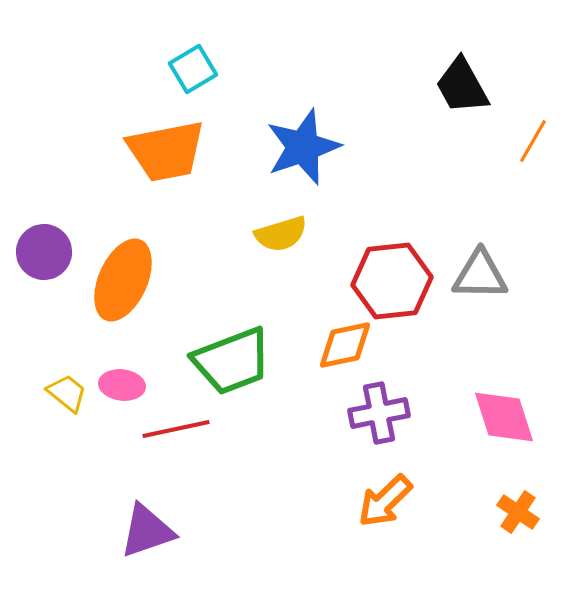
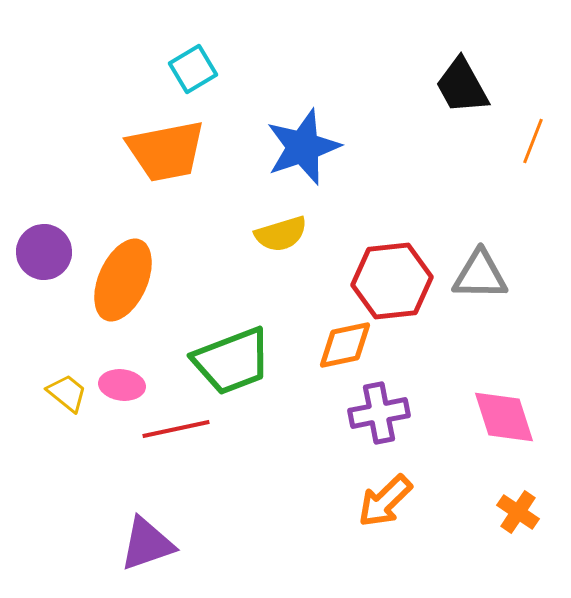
orange line: rotated 9 degrees counterclockwise
purple triangle: moved 13 px down
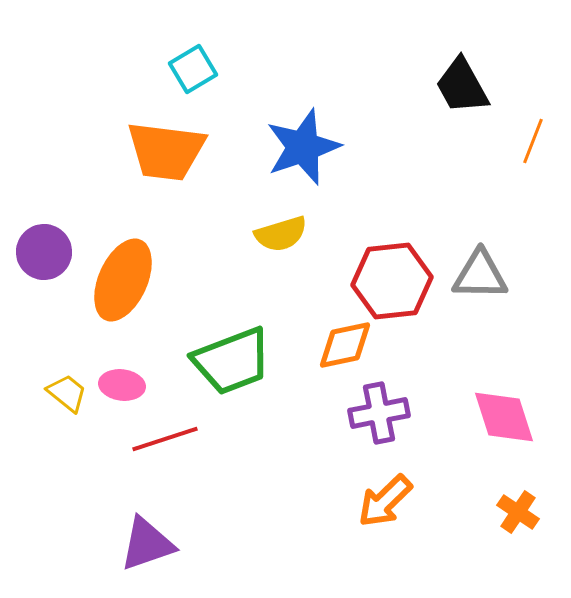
orange trapezoid: rotated 18 degrees clockwise
red line: moved 11 px left, 10 px down; rotated 6 degrees counterclockwise
